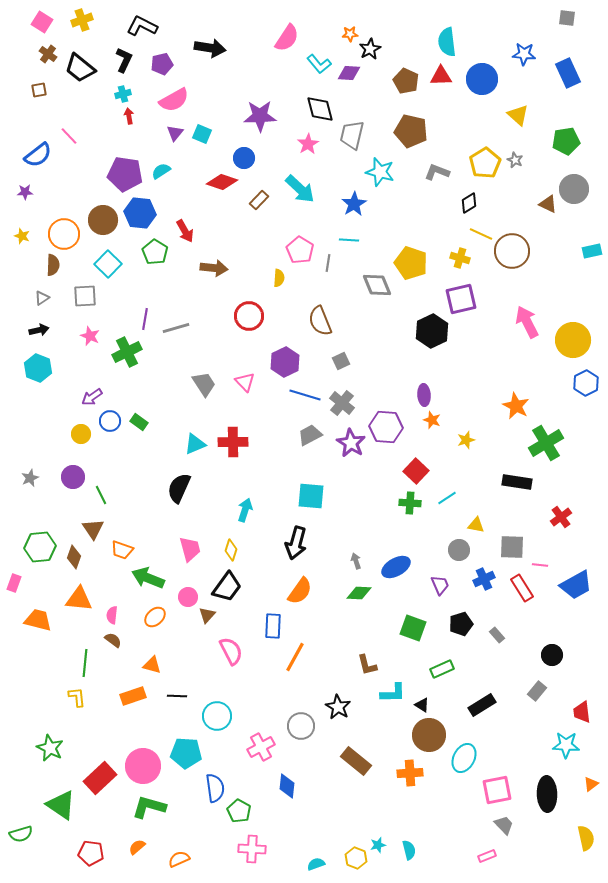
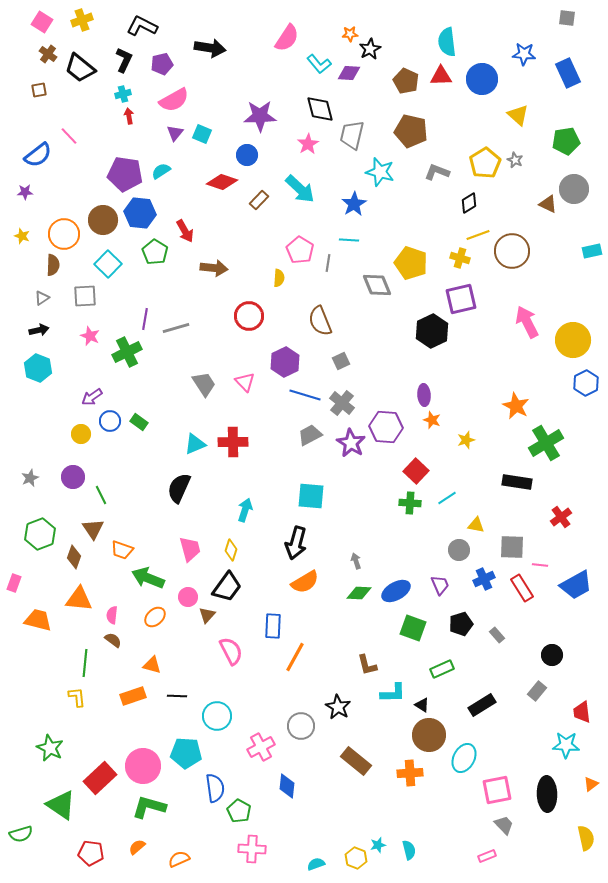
blue circle at (244, 158): moved 3 px right, 3 px up
yellow line at (481, 234): moved 3 px left, 1 px down; rotated 45 degrees counterclockwise
green hexagon at (40, 547): moved 13 px up; rotated 16 degrees counterclockwise
blue ellipse at (396, 567): moved 24 px down
orange semicircle at (300, 591): moved 5 px right, 9 px up; rotated 24 degrees clockwise
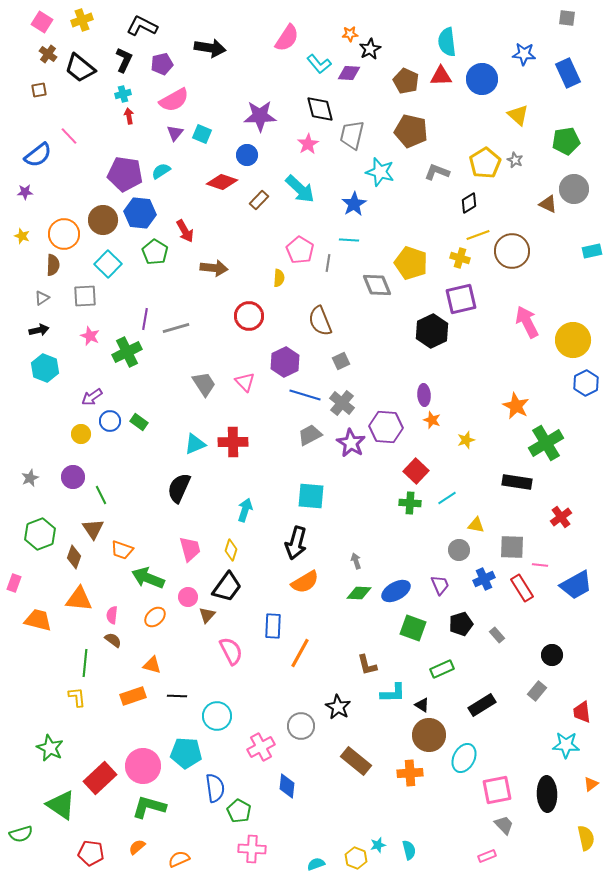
cyan hexagon at (38, 368): moved 7 px right
orange line at (295, 657): moved 5 px right, 4 px up
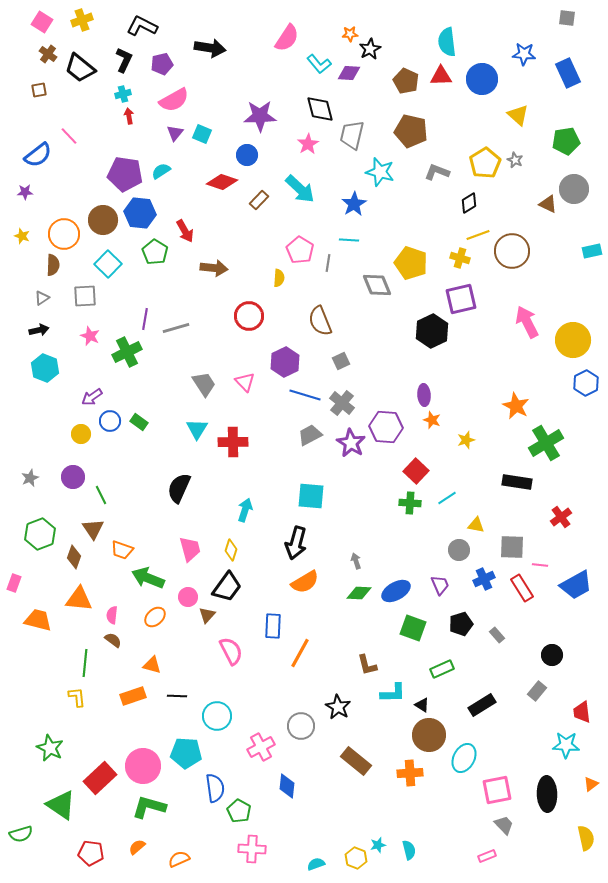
cyan triangle at (195, 444): moved 2 px right, 15 px up; rotated 35 degrees counterclockwise
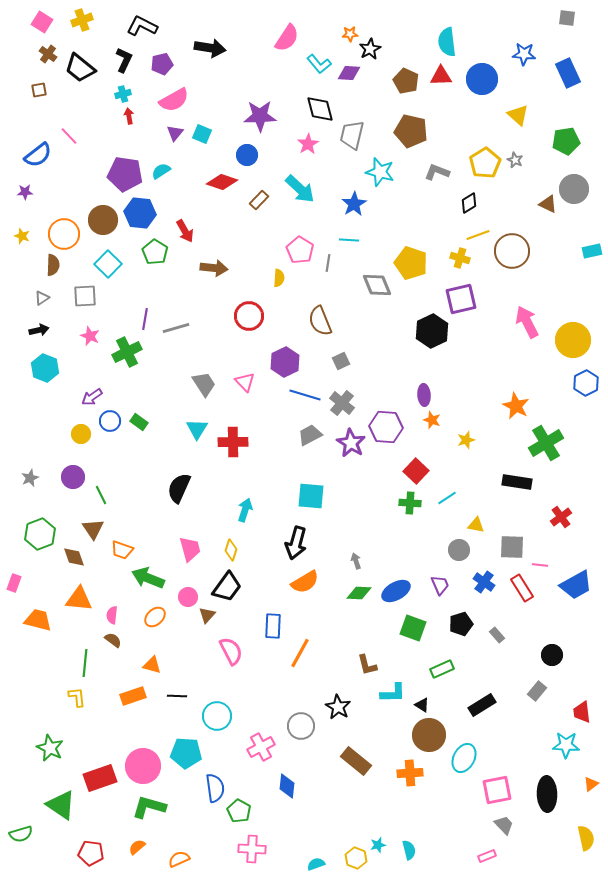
brown diamond at (74, 557): rotated 40 degrees counterclockwise
blue cross at (484, 579): moved 3 px down; rotated 30 degrees counterclockwise
red rectangle at (100, 778): rotated 24 degrees clockwise
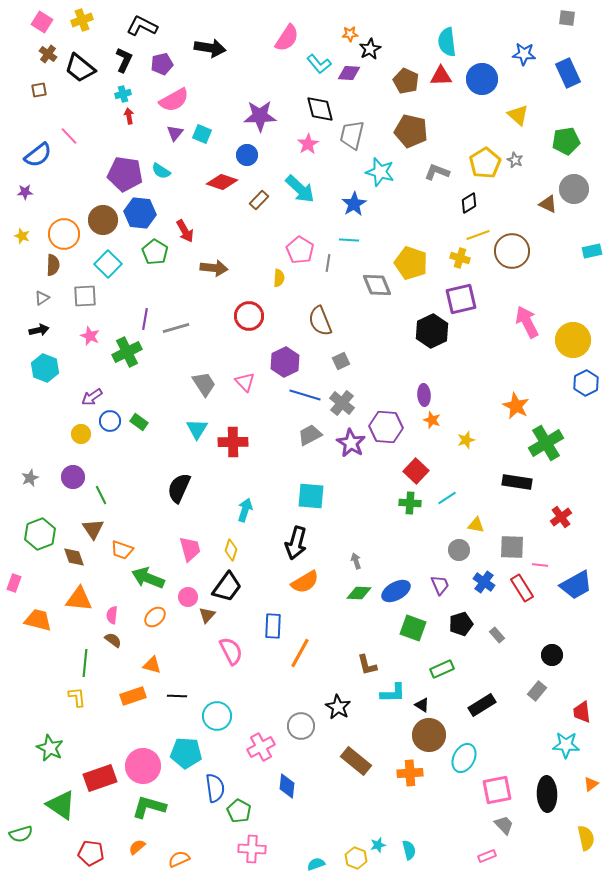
cyan semicircle at (161, 171): rotated 114 degrees counterclockwise
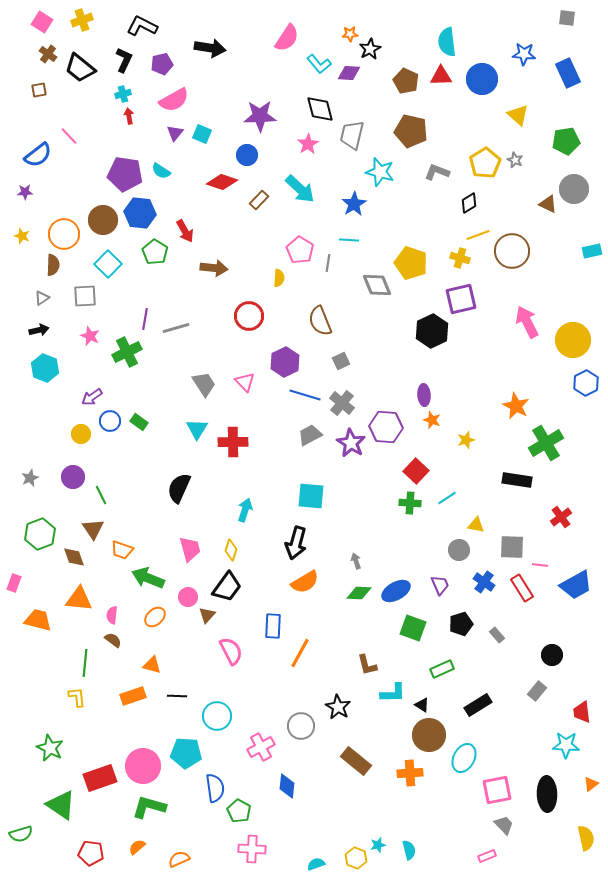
black rectangle at (517, 482): moved 2 px up
black rectangle at (482, 705): moved 4 px left
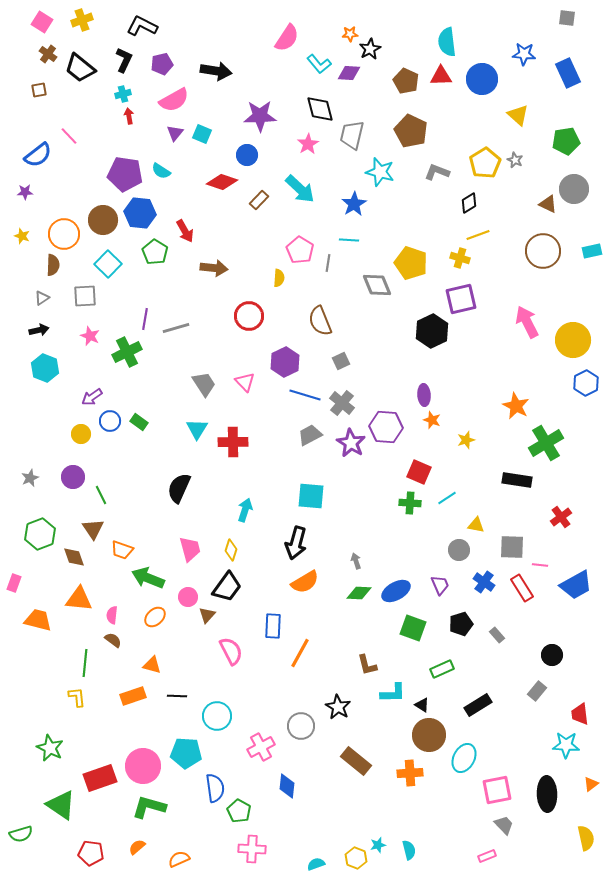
black arrow at (210, 48): moved 6 px right, 23 px down
brown pentagon at (411, 131): rotated 12 degrees clockwise
brown circle at (512, 251): moved 31 px right
red square at (416, 471): moved 3 px right, 1 px down; rotated 20 degrees counterclockwise
red trapezoid at (582, 712): moved 2 px left, 2 px down
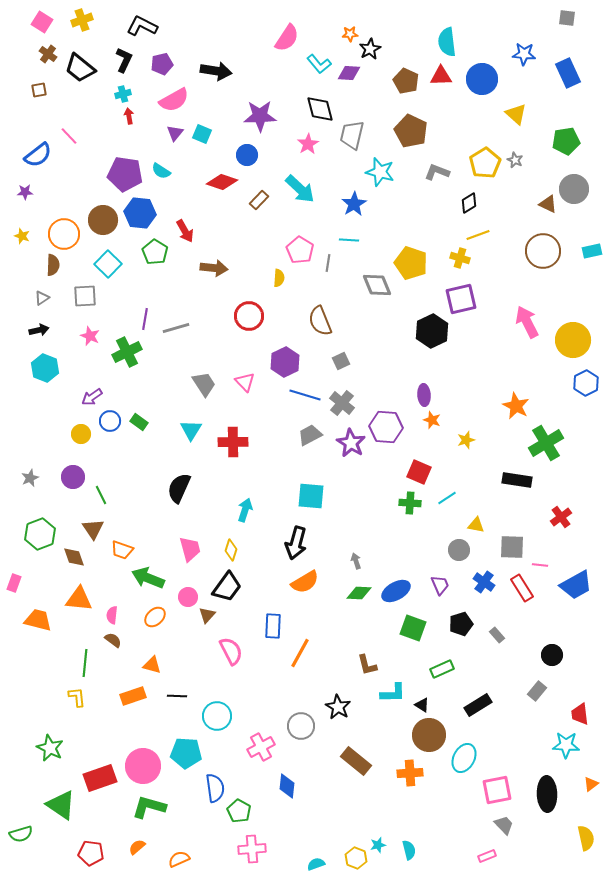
yellow triangle at (518, 115): moved 2 px left, 1 px up
cyan triangle at (197, 429): moved 6 px left, 1 px down
pink cross at (252, 849): rotated 8 degrees counterclockwise
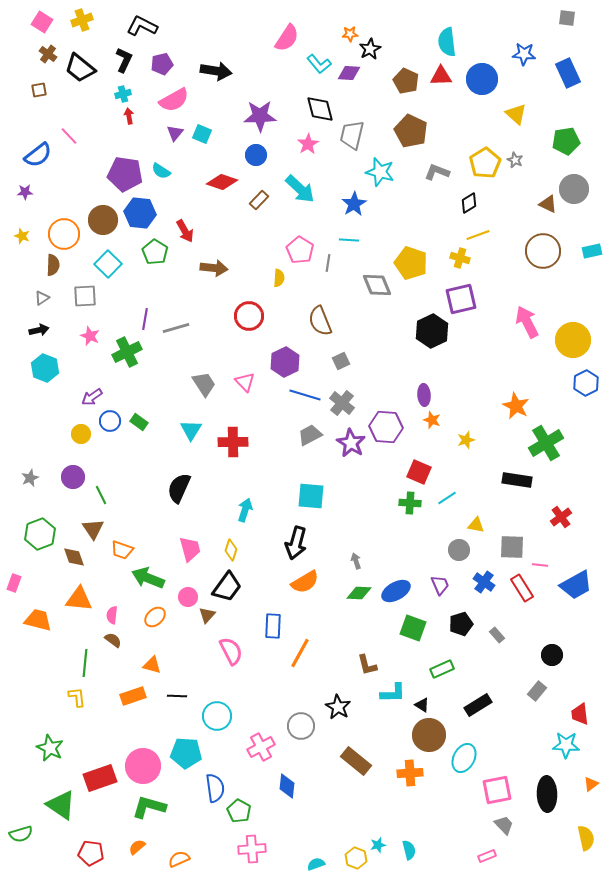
blue circle at (247, 155): moved 9 px right
